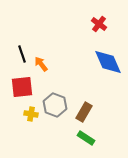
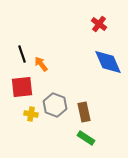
brown rectangle: rotated 42 degrees counterclockwise
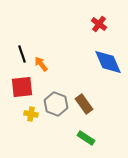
gray hexagon: moved 1 px right, 1 px up
brown rectangle: moved 8 px up; rotated 24 degrees counterclockwise
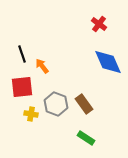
orange arrow: moved 1 px right, 2 px down
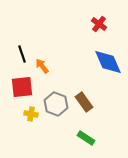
brown rectangle: moved 2 px up
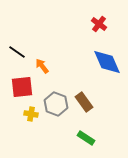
black line: moved 5 px left, 2 px up; rotated 36 degrees counterclockwise
blue diamond: moved 1 px left
